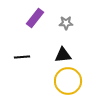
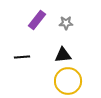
purple rectangle: moved 2 px right, 2 px down
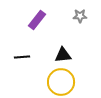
gray star: moved 14 px right, 7 px up
yellow circle: moved 7 px left, 1 px down
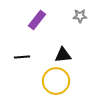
yellow circle: moved 5 px left, 1 px up
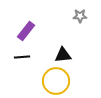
purple rectangle: moved 11 px left, 11 px down
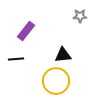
black line: moved 6 px left, 2 px down
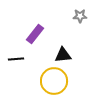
purple rectangle: moved 9 px right, 3 px down
yellow circle: moved 2 px left
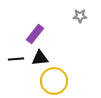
black triangle: moved 23 px left, 3 px down
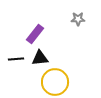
gray star: moved 2 px left, 3 px down
yellow circle: moved 1 px right, 1 px down
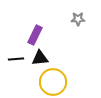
purple rectangle: moved 1 px down; rotated 12 degrees counterclockwise
yellow circle: moved 2 px left
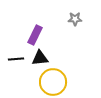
gray star: moved 3 px left
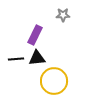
gray star: moved 12 px left, 4 px up
black triangle: moved 3 px left
yellow circle: moved 1 px right, 1 px up
